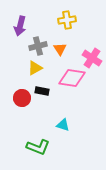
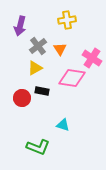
gray cross: rotated 24 degrees counterclockwise
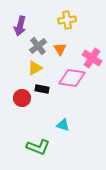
black rectangle: moved 2 px up
